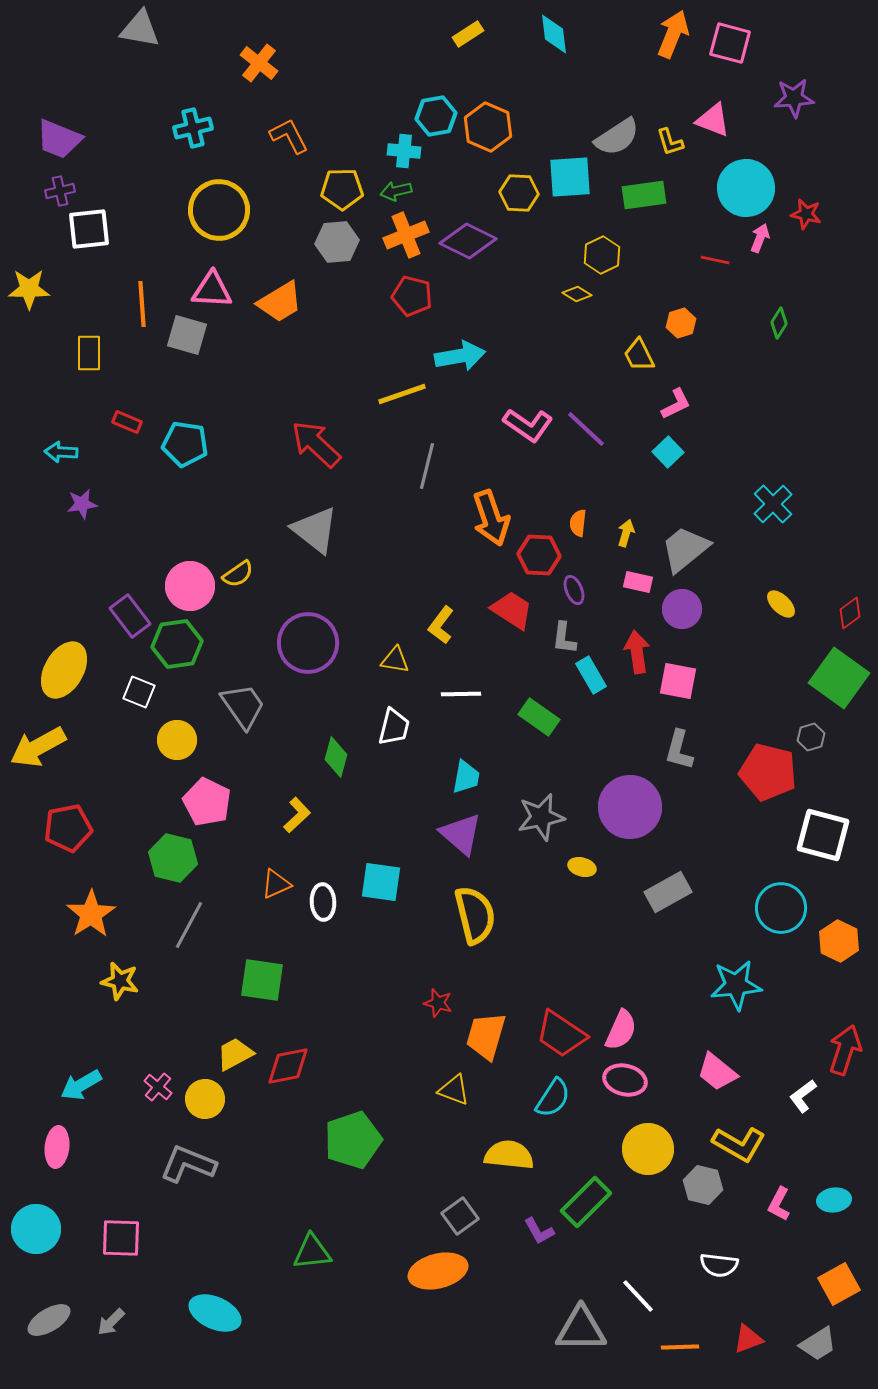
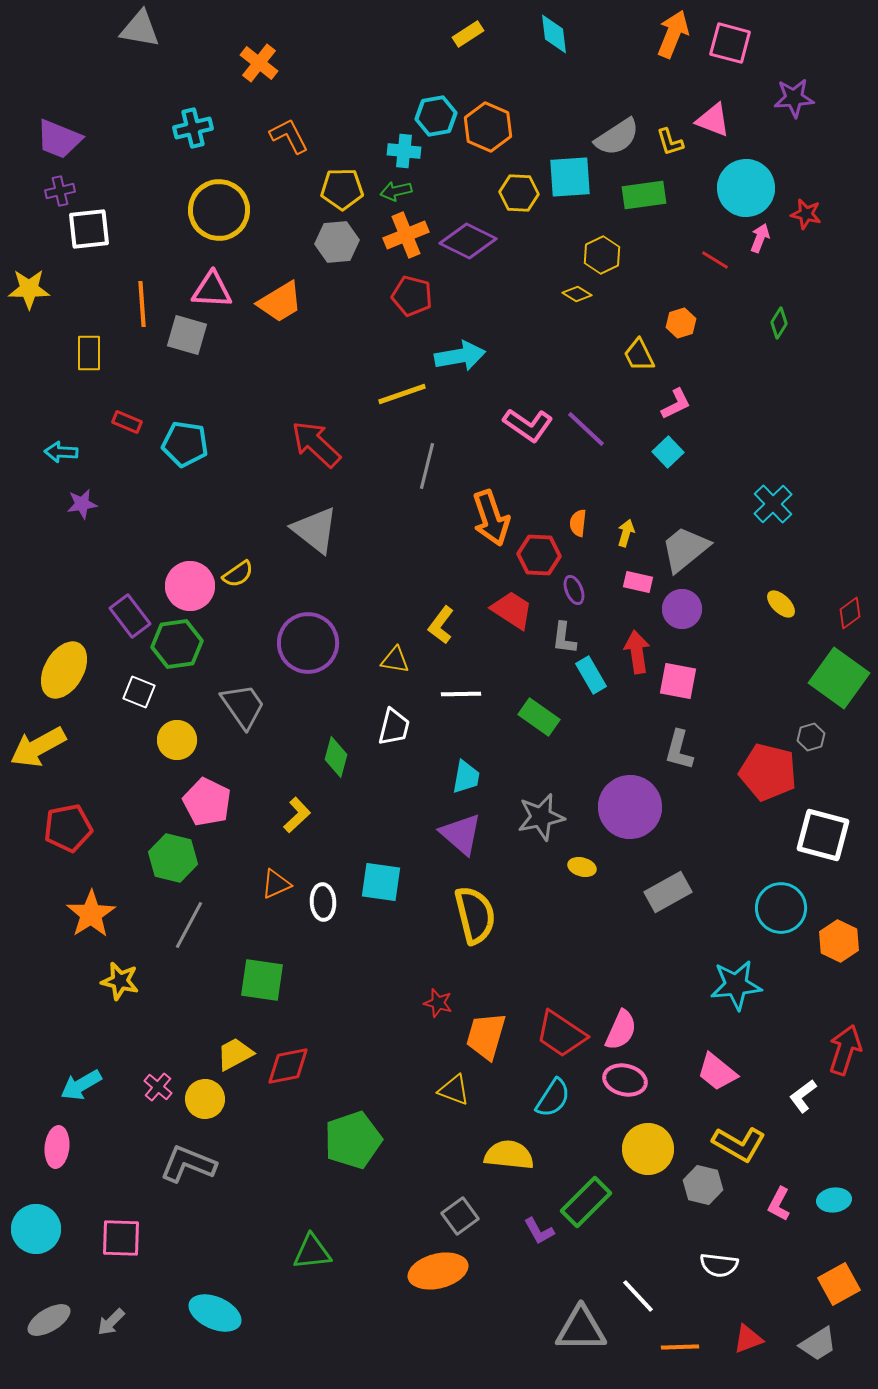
red line at (715, 260): rotated 20 degrees clockwise
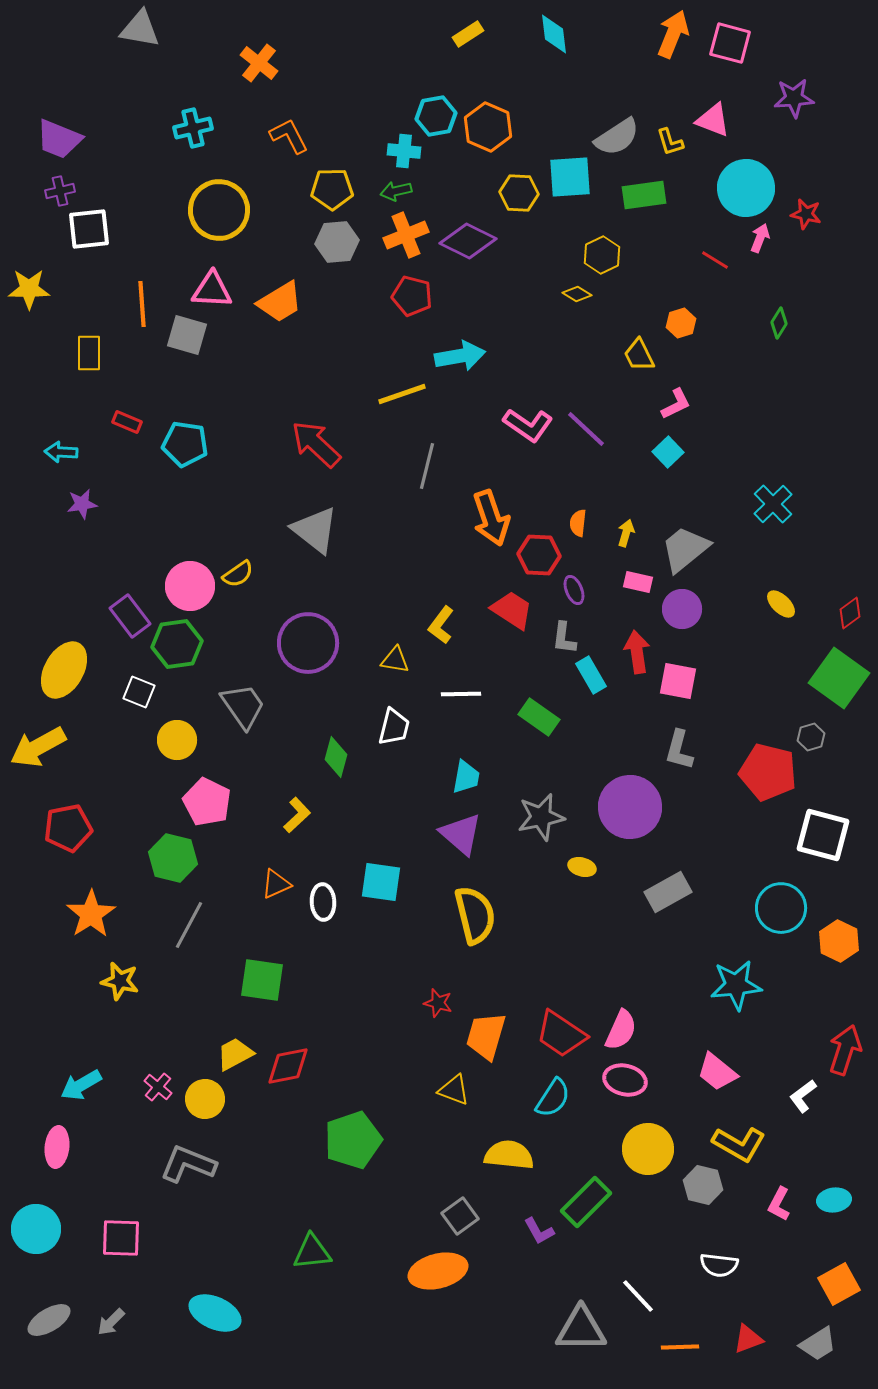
yellow pentagon at (342, 189): moved 10 px left
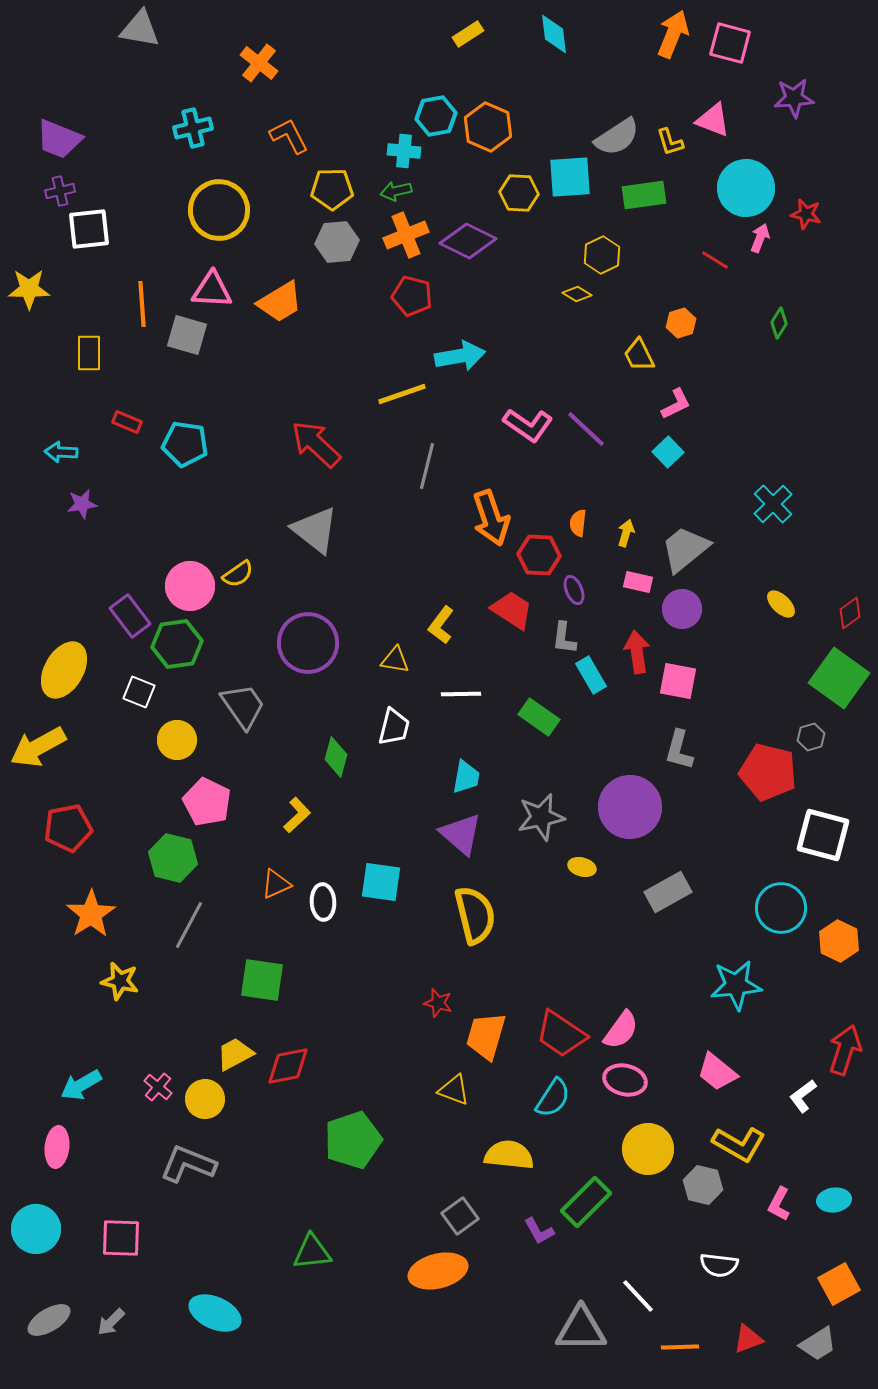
pink semicircle at (621, 1030): rotated 12 degrees clockwise
